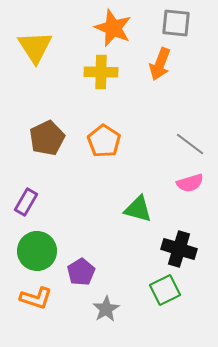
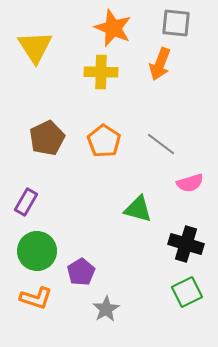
gray line: moved 29 px left
black cross: moved 7 px right, 5 px up
green square: moved 22 px right, 2 px down
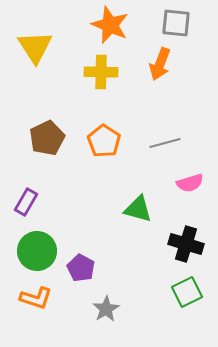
orange star: moved 3 px left, 3 px up
gray line: moved 4 px right, 1 px up; rotated 52 degrees counterclockwise
purple pentagon: moved 4 px up; rotated 12 degrees counterclockwise
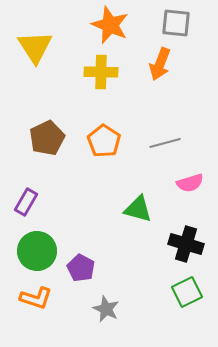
gray star: rotated 16 degrees counterclockwise
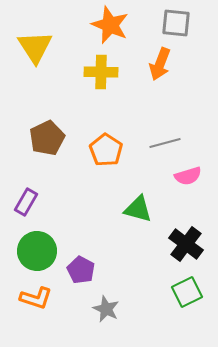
orange pentagon: moved 2 px right, 9 px down
pink semicircle: moved 2 px left, 7 px up
black cross: rotated 20 degrees clockwise
purple pentagon: moved 2 px down
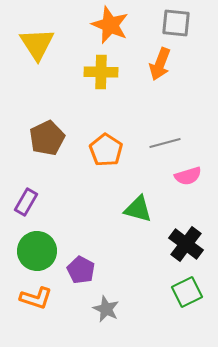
yellow triangle: moved 2 px right, 3 px up
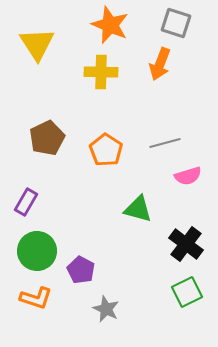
gray square: rotated 12 degrees clockwise
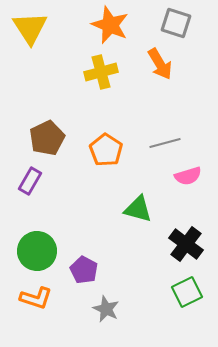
yellow triangle: moved 7 px left, 16 px up
orange arrow: rotated 52 degrees counterclockwise
yellow cross: rotated 16 degrees counterclockwise
purple rectangle: moved 4 px right, 21 px up
purple pentagon: moved 3 px right
